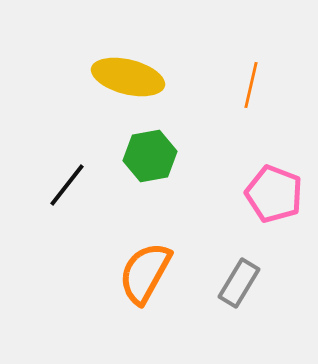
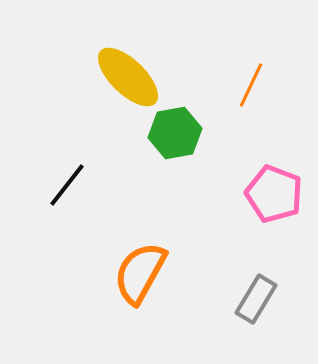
yellow ellipse: rotated 30 degrees clockwise
orange line: rotated 12 degrees clockwise
green hexagon: moved 25 px right, 23 px up
orange semicircle: moved 5 px left
gray rectangle: moved 17 px right, 16 px down
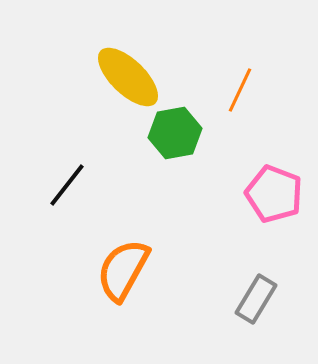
orange line: moved 11 px left, 5 px down
orange semicircle: moved 17 px left, 3 px up
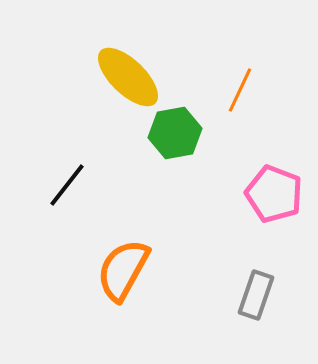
gray rectangle: moved 4 px up; rotated 12 degrees counterclockwise
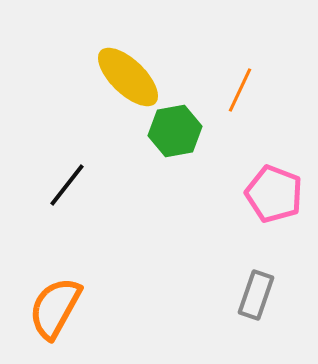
green hexagon: moved 2 px up
orange semicircle: moved 68 px left, 38 px down
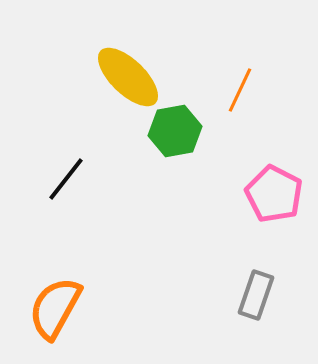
black line: moved 1 px left, 6 px up
pink pentagon: rotated 6 degrees clockwise
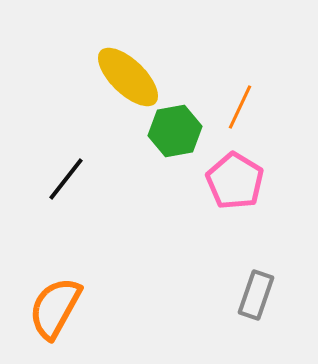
orange line: moved 17 px down
pink pentagon: moved 39 px left, 13 px up; rotated 4 degrees clockwise
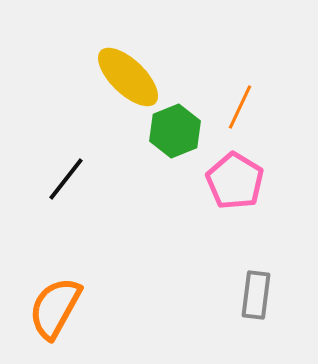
green hexagon: rotated 12 degrees counterclockwise
gray rectangle: rotated 12 degrees counterclockwise
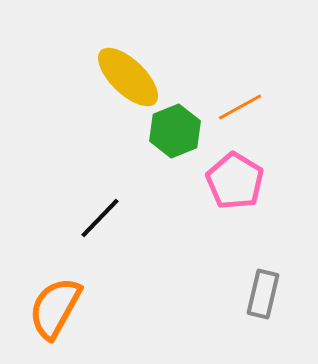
orange line: rotated 36 degrees clockwise
black line: moved 34 px right, 39 px down; rotated 6 degrees clockwise
gray rectangle: moved 7 px right, 1 px up; rotated 6 degrees clockwise
